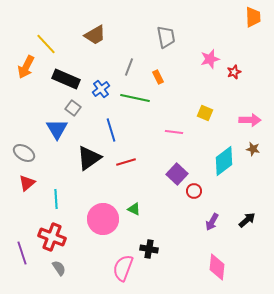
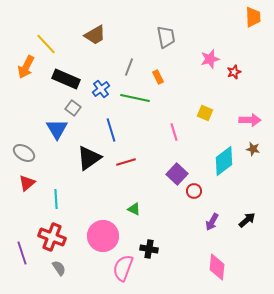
pink line: rotated 66 degrees clockwise
pink circle: moved 17 px down
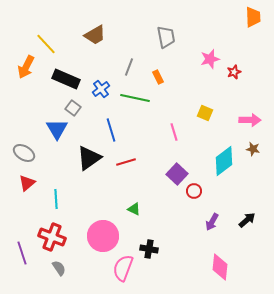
pink diamond: moved 3 px right
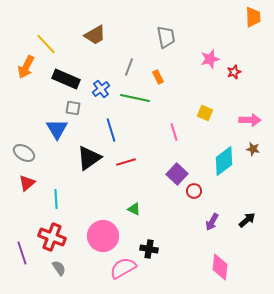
gray square: rotated 28 degrees counterclockwise
pink semicircle: rotated 40 degrees clockwise
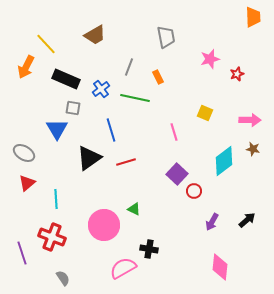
red star: moved 3 px right, 2 px down
pink circle: moved 1 px right, 11 px up
gray semicircle: moved 4 px right, 10 px down
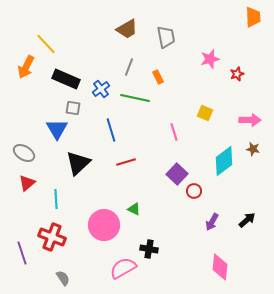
brown trapezoid: moved 32 px right, 6 px up
black triangle: moved 11 px left, 5 px down; rotated 8 degrees counterclockwise
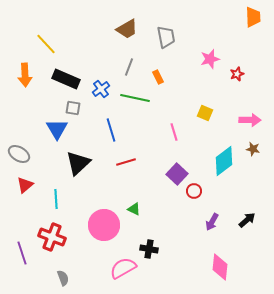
orange arrow: moved 1 px left, 8 px down; rotated 30 degrees counterclockwise
gray ellipse: moved 5 px left, 1 px down
red triangle: moved 2 px left, 2 px down
gray semicircle: rotated 14 degrees clockwise
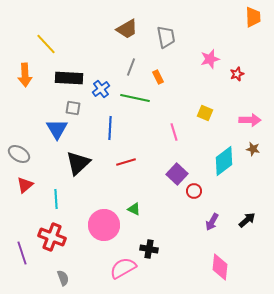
gray line: moved 2 px right
black rectangle: moved 3 px right, 1 px up; rotated 20 degrees counterclockwise
blue line: moved 1 px left, 2 px up; rotated 20 degrees clockwise
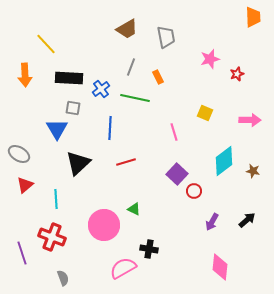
brown star: moved 22 px down
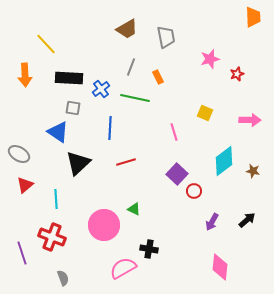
blue triangle: moved 1 px right, 3 px down; rotated 25 degrees counterclockwise
